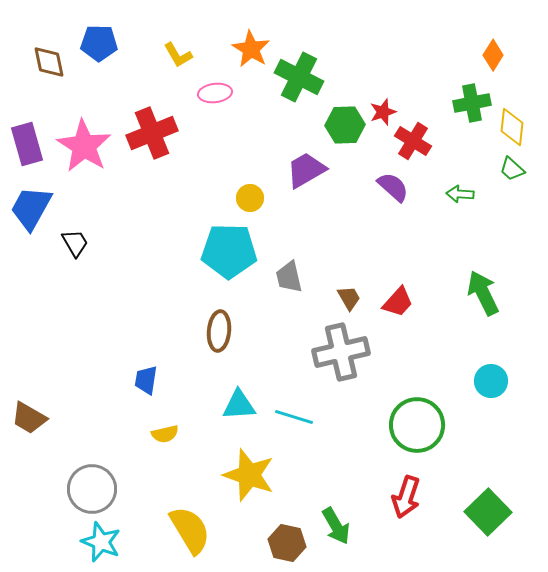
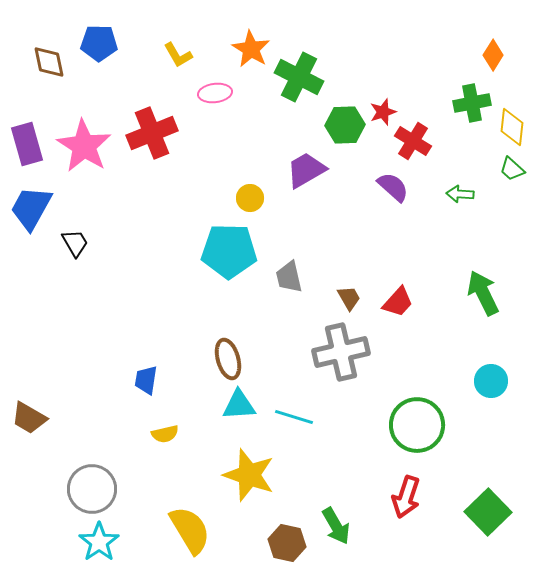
brown ellipse at (219, 331): moved 9 px right, 28 px down; rotated 21 degrees counterclockwise
cyan star at (101, 542): moved 2 px left; rotated 15 degrees clockwise
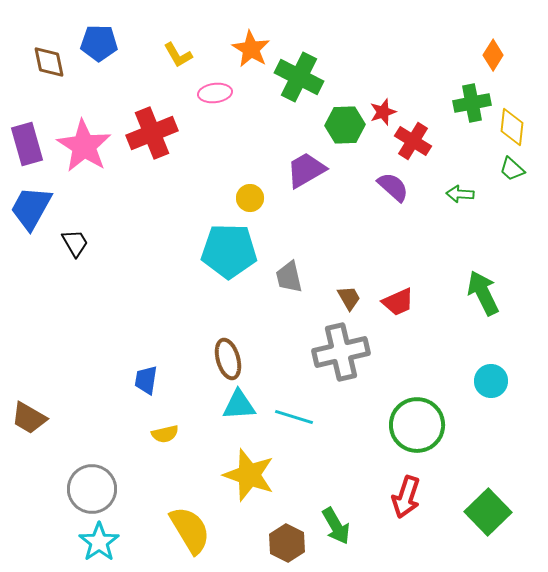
red trapezoid at (398, 302): rotated 24 degrees clockwise
brown hexagon at (287, 543): rotated 15 degrees clockwise
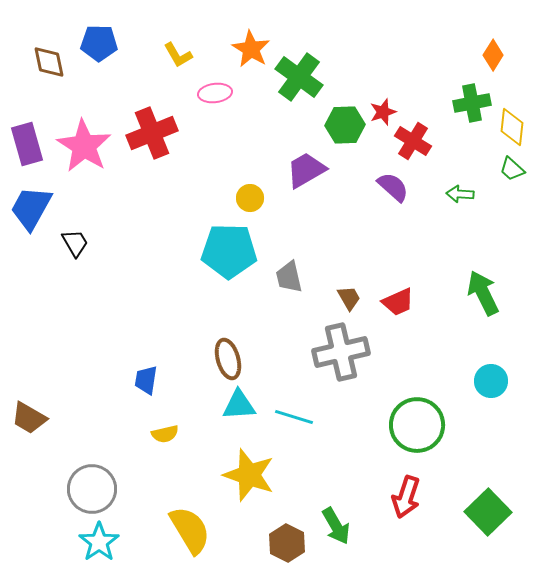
green cross at (299, 77): rotated 9 degrees clockwise
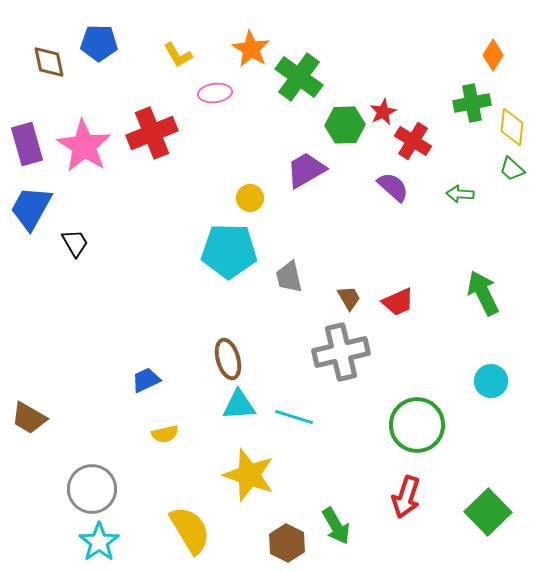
red star at (383, 112): rotated 8 degrees counterclockwise
blue trapezoid at (146, 380): rotated 56 degrees clockwise
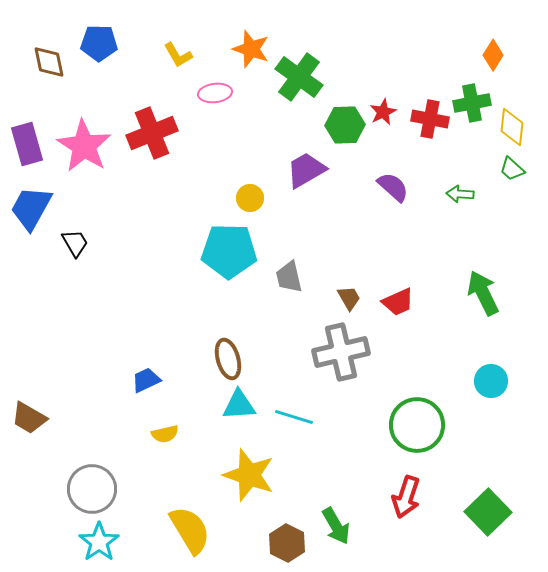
orange star at (251, 49): rotated 12 degrees counterclockwise
red cross at (413, 141): moved 17 px right, 22 px up; rotated 21 degrees counterclockwise
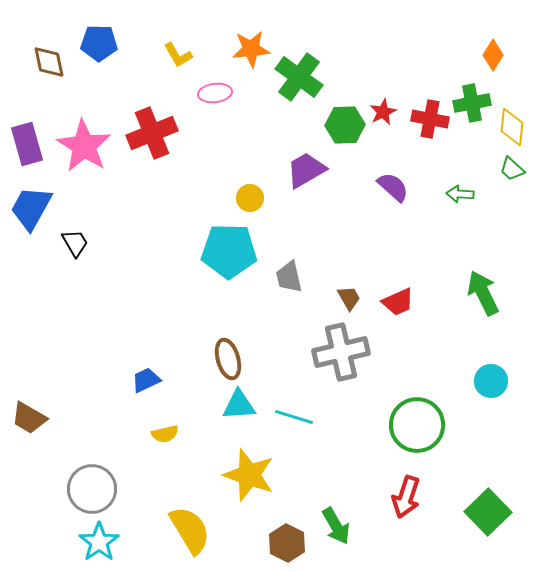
orange star at (251, 49): rotated 24 degrees counterclockwise
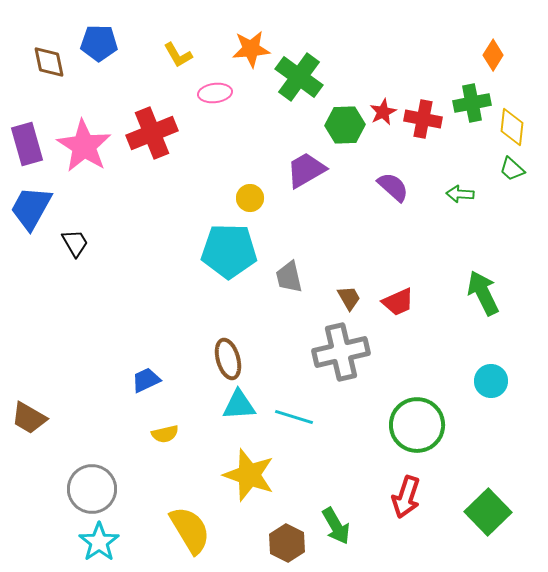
red cross at (430, 119): moved 7 px left
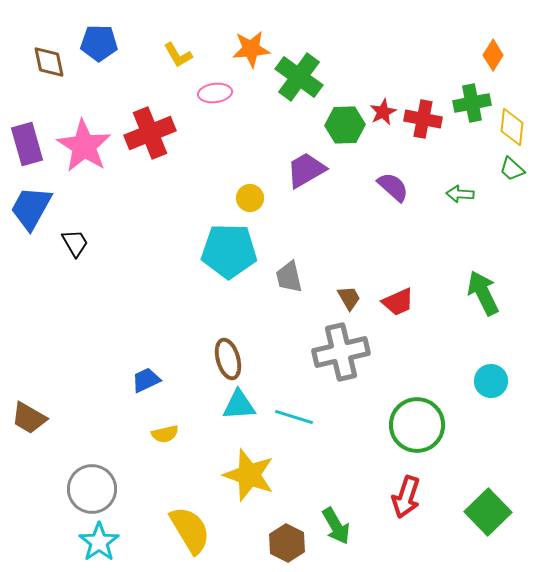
red cross at (152, 133): moved 2 px left
